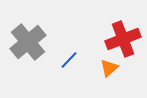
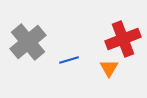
blue line: rotated 30 degrees clockwise
orange triangle: rotated 18 degrees counterclockwise
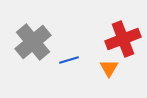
gray cross: moved 5 px right
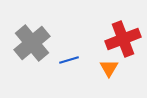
gray cross: moved 1 px left, 1 px down
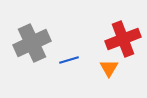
gray cross: rotated 15 degrees clockwise
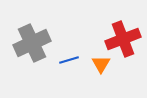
orange triangle: moved 8 px left, 4 px up
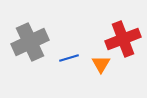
gray cross: moved 2 px left, 1 px up
blue line: moved 2 px up
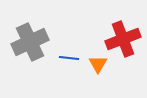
blue line: rotated 24 degrees clockwise
orange triangle: moved 3 px left
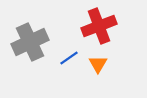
red cross: moved 24 px left, 13 px up
blue line: rotated 42 degrees counterclockwise
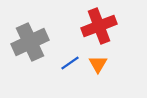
blue line: moved 1 px right, 5 px down
